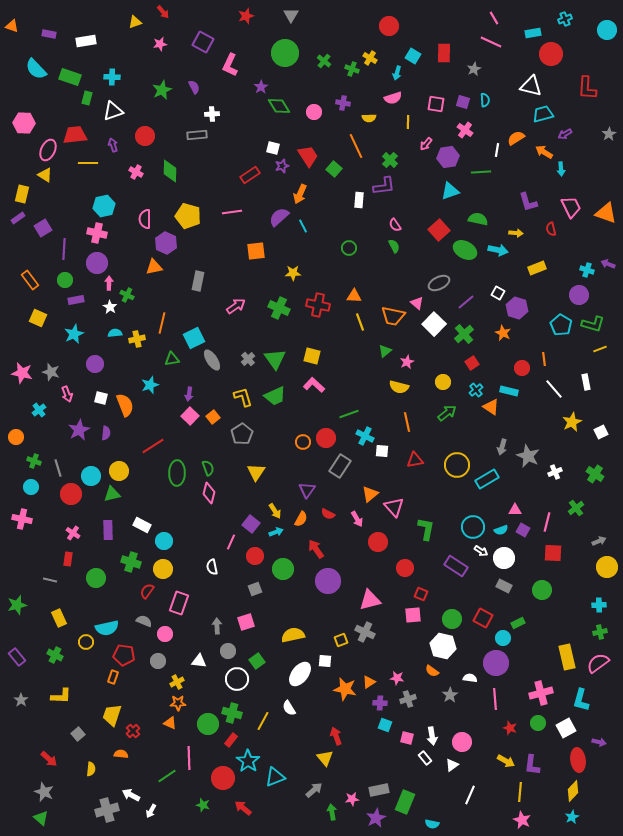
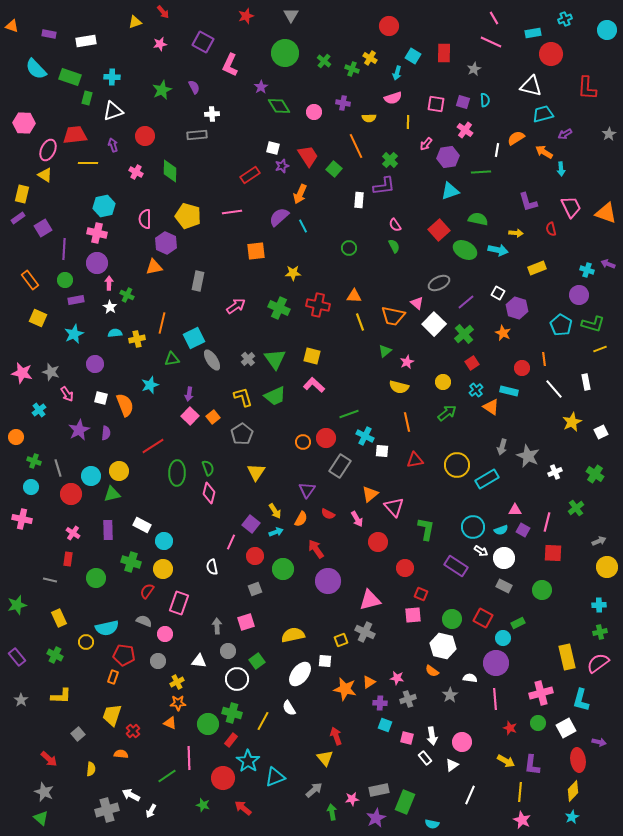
pink arrow at (67, 394): rotated 14 degrees counterclockwise
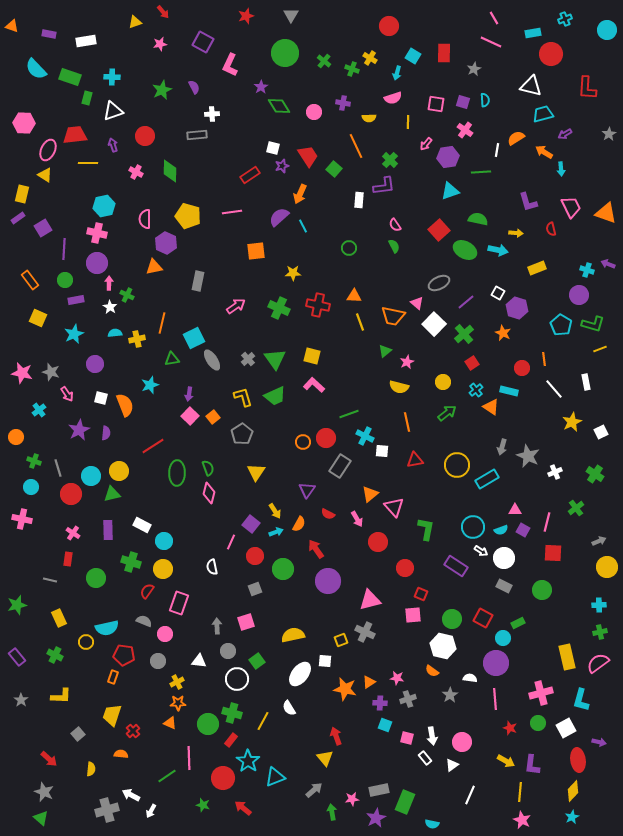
orange semicircle at (301, 519): moved 2 px left, 5 px down
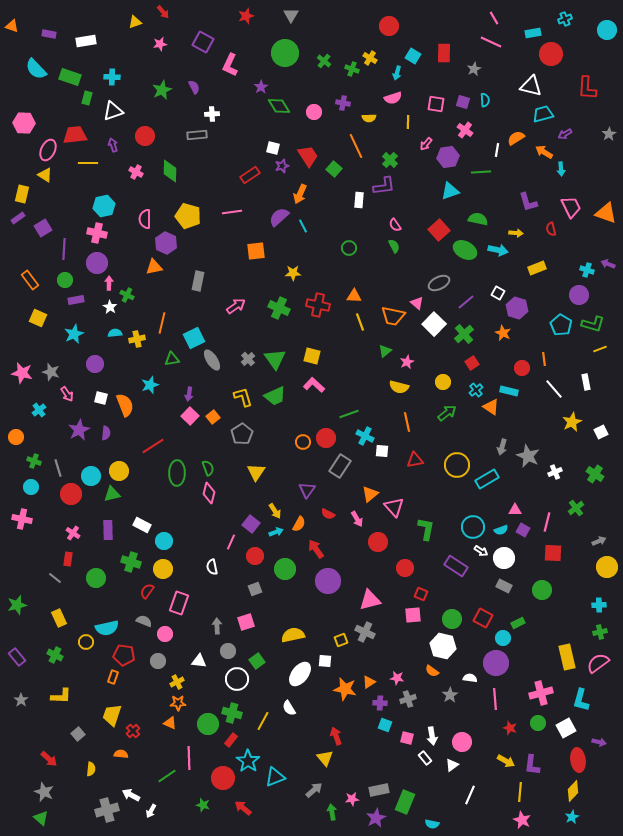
green circle at (283, 569): moved 2 px right
gray line at (50, 580): moved 5 px right, 2 px up; rotated 24 degrees clockwise
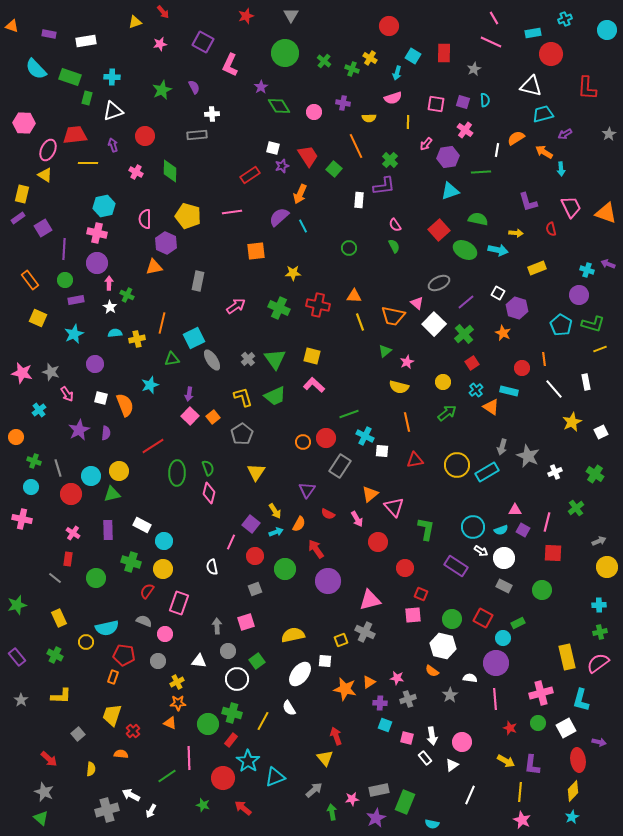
cyan rectangle at (487, 479): moved 7 px up
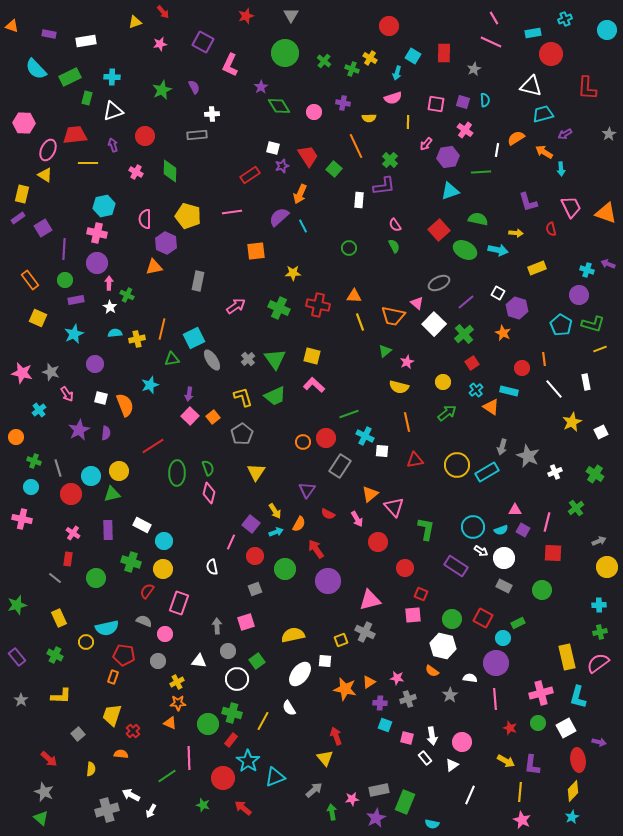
green rectangle at (70, 77): rotated 45 degrees counterclockwise
orange line at (162, 323): moved 6 px down
cyan L-shape at (581, 700): moved 3 px left, 3 px up
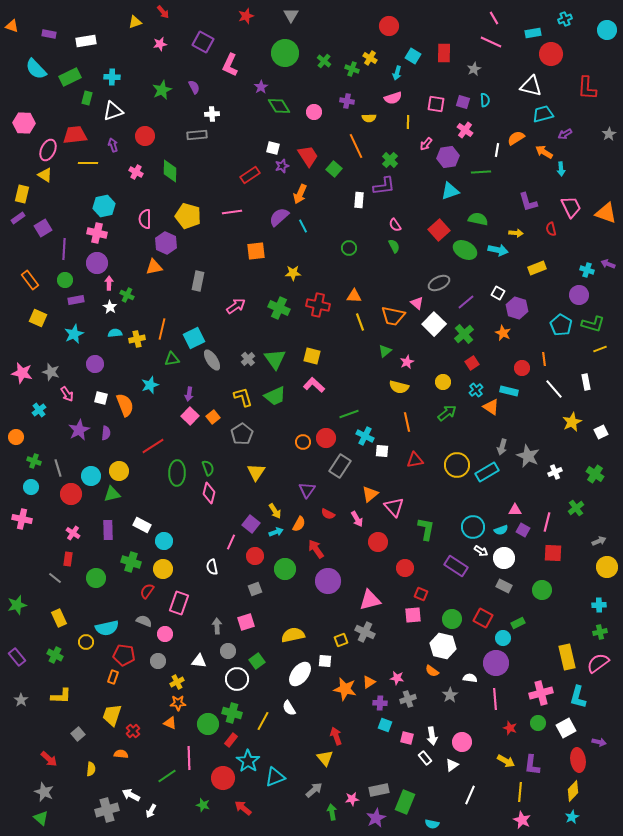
purple cross at (343, 103): moved 4 px right, 2 px up
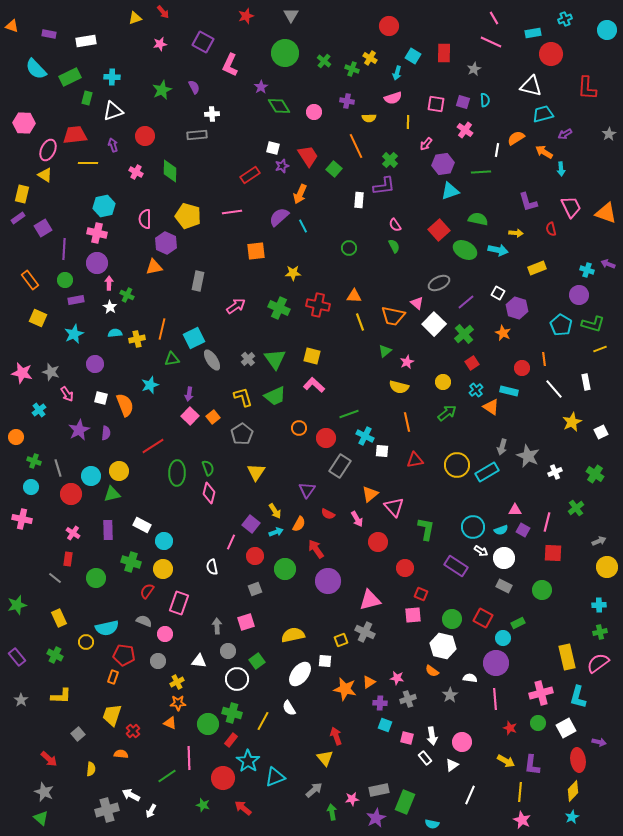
yellow triangle at (135, 22): moved 4 px up
purple hexagon at (448, 157): moved 5 px left, 7 px down
orange circle at (303, 442): moved 4 px left, 14 px up
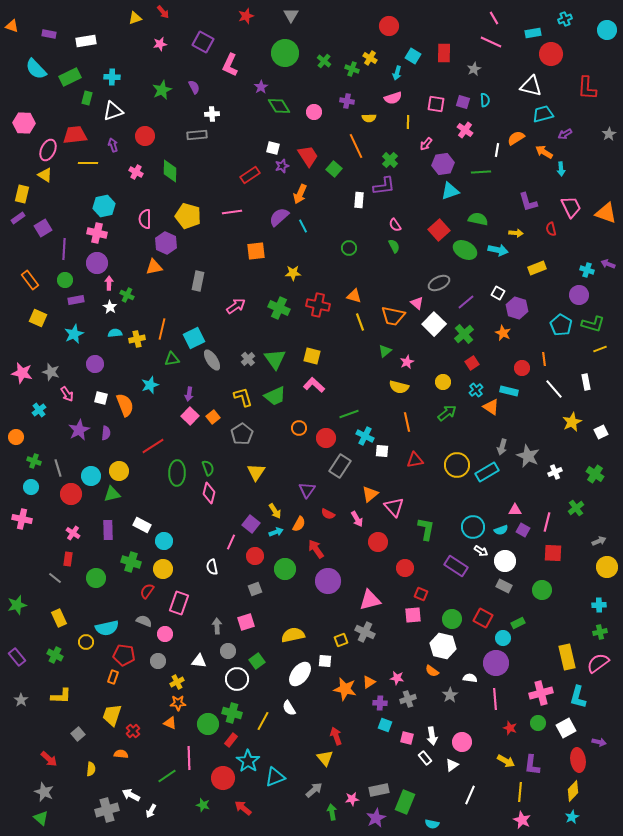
orange triangle at (354, 296): rotated 14 degrees clockwise
white circle at (504, 558): moved 1 px right, 3 px down
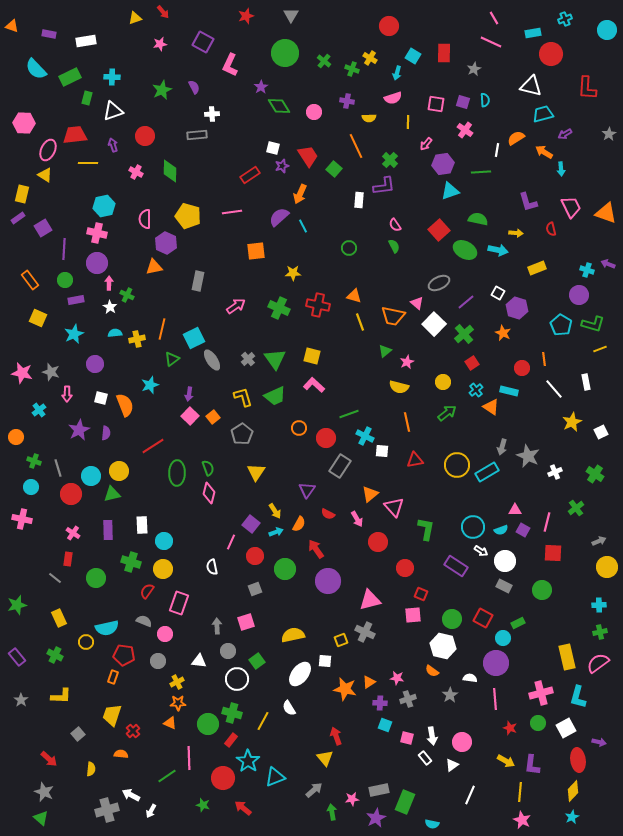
green triangle at (172, 359): rotated 28 degrees counterclockwise
pink arrow at (67, 394): rotated 35 degrees clockwise
white rectangle at (142, 525): rotated 60 degrees clockwise
